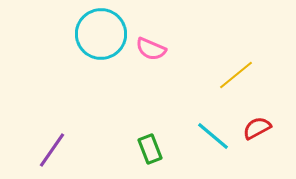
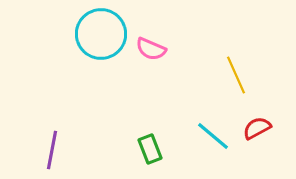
yellow line: rotated 75 degrees counterclockwise
purple line: rotated 24 degrees counterclockwise
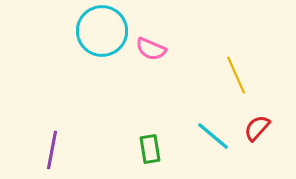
cyan circle: moved 1 px right, 3 px up
red semicircle: rotated 20 degrees counterclockwise
green rectangle: rotated 12 degrees clockwise
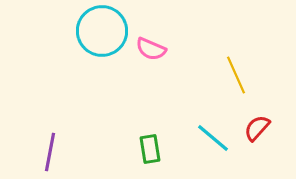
cyan line: moved 2 px down
purple line: moved 2 px left, 2 px down
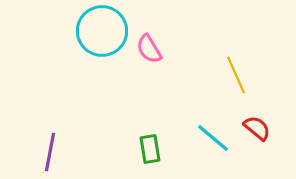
pink semicircle: moved 2 px left; rotated 36 degrees clockwise
red semicircle: rotated 88 degrees clockwise
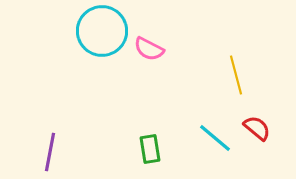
pink semicircle: rotated 32 degrees counterclockwise
yellow line: rotated 9 degrees clockwise
cyan line: moved 2 px right
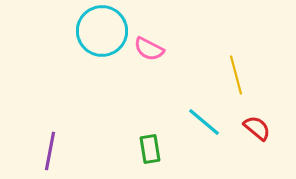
cyan line: moved 11 px left, 16 px up
purple line: moved 1 px up
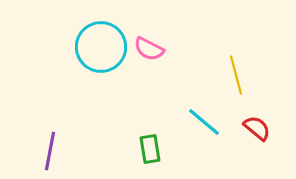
cyan circle: moved 1 px left, 16 px down
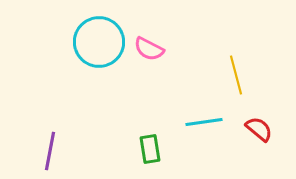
cyan circle: moved 2 px left, 5 px up
cyan line: rotated 48 degrees counterclockwise
red semicircle: moved 2 px right, 1 px down
